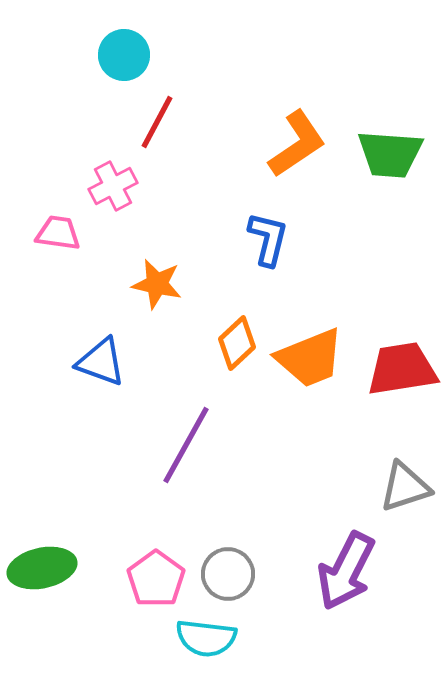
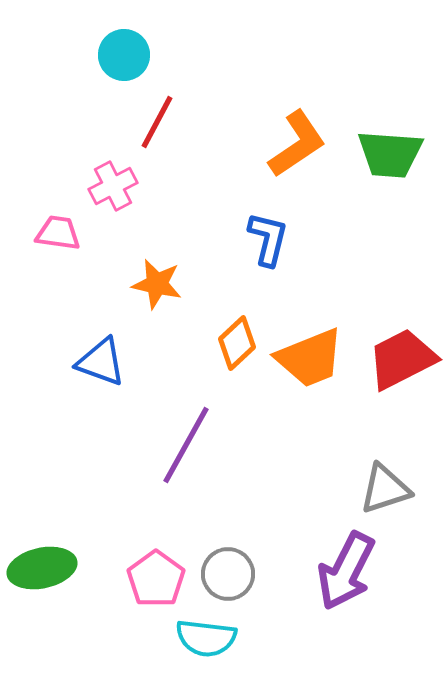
red trapezoid: moved 10 px up; rotated 18 degrees counterclockwise
gray triangle: moved 20 px left, 2 px down
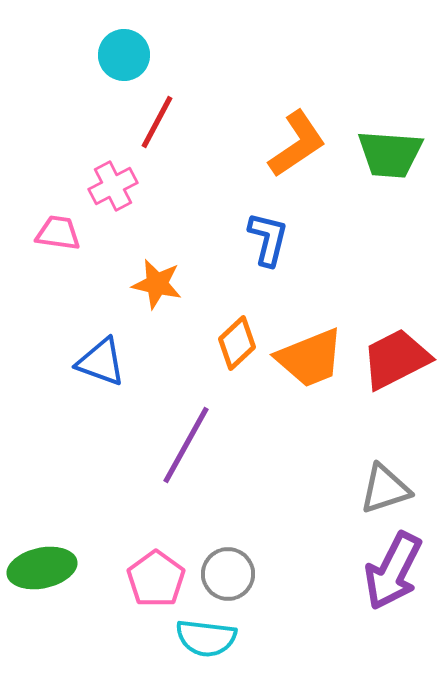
red trapezoid: moved 6 px left
purple arrow: moved 47 px right
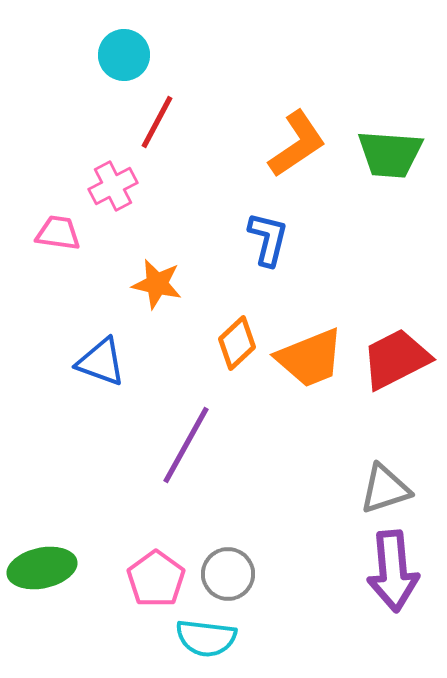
purple arrow: rotated 32 degrees counterclockwise
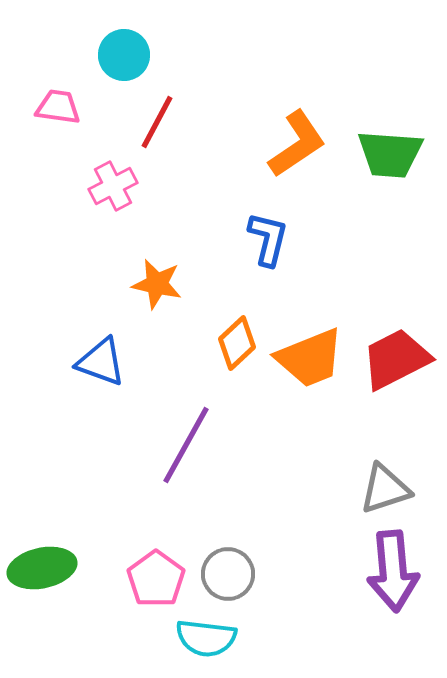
pink trapezoid: moved 126 px up
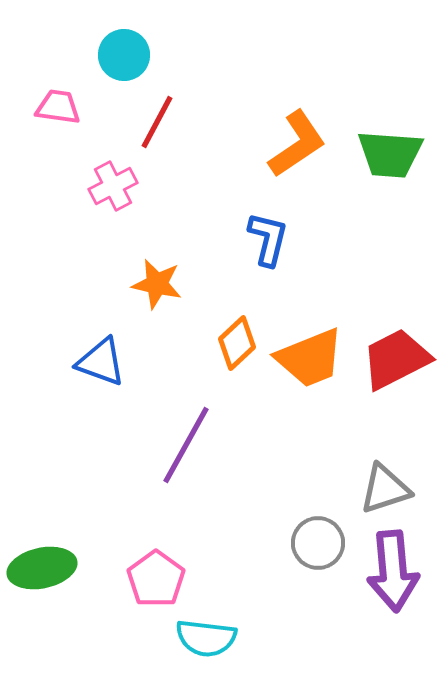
gray circle: moved 90 px right, 31 px up
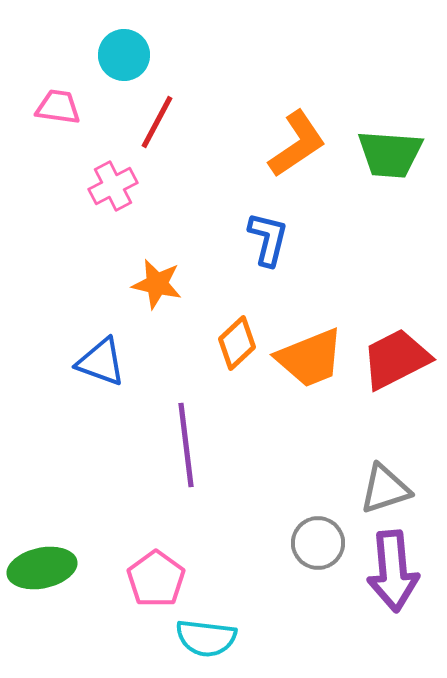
purple line: rotated 36 degrees counterclockwise
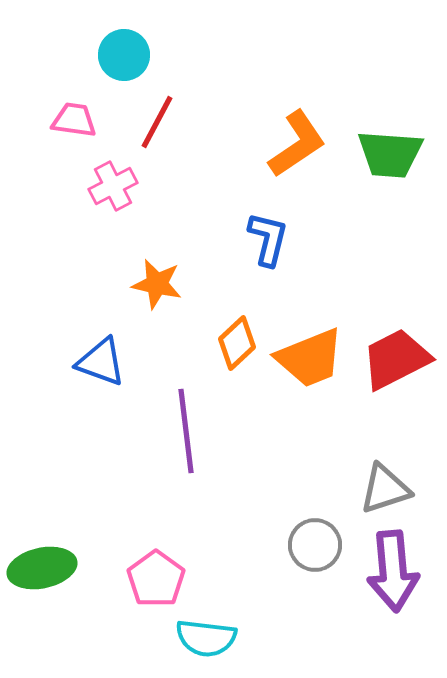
pink trapezoid: moved 16 px right, 13 px down
purple line: moved 14 px up
gray circle: moved 3 px left, 2 px down
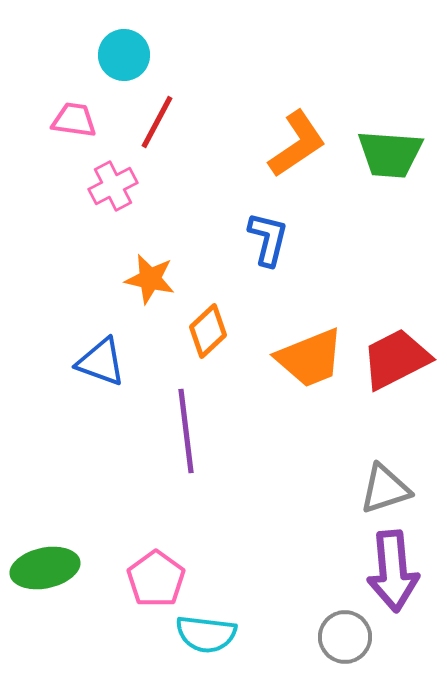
orange star: moved 7 px left, 5 px up
orange diamond: moved 29 px left, 12 px up
gray circle: moved 30 px right, 92 px down
green ellipse: moved 3 px right
cyan semicircle: moved 4 px up
